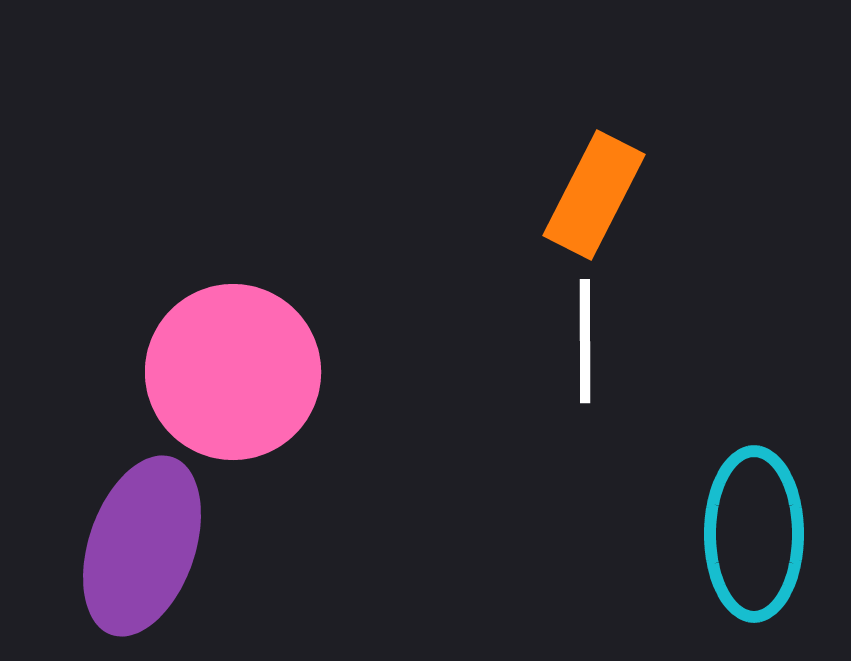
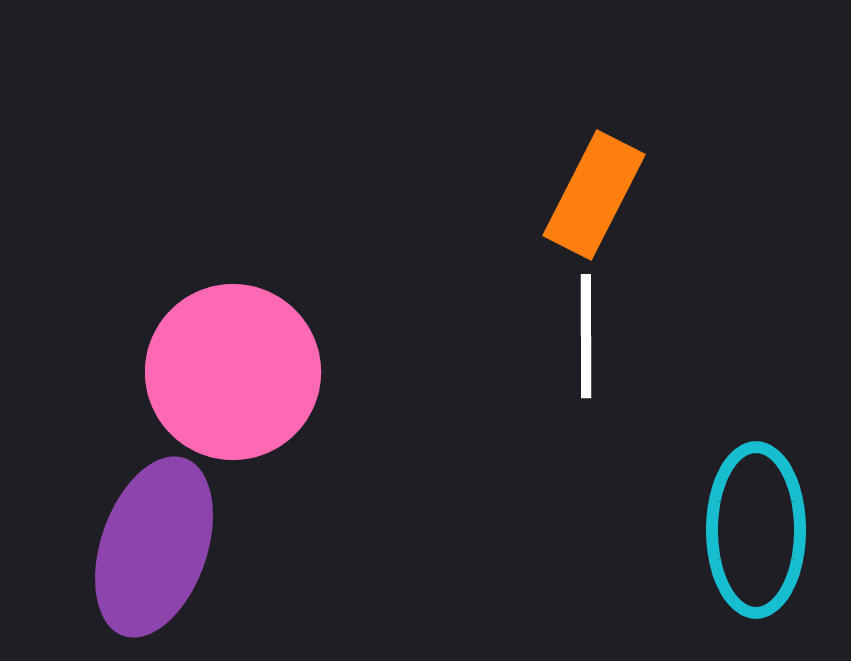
white line: moved 1 px right, 5 px up
cyan ellipse: moved 2 px right, 4 px up
purple ellipse: moved 12 px right, 1 px down
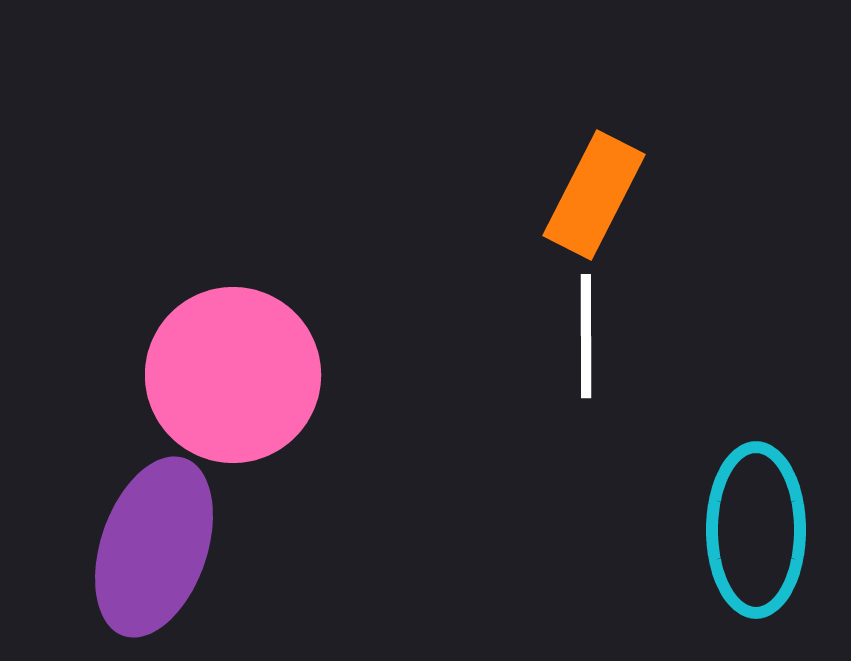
pink circle: moved 3 px down
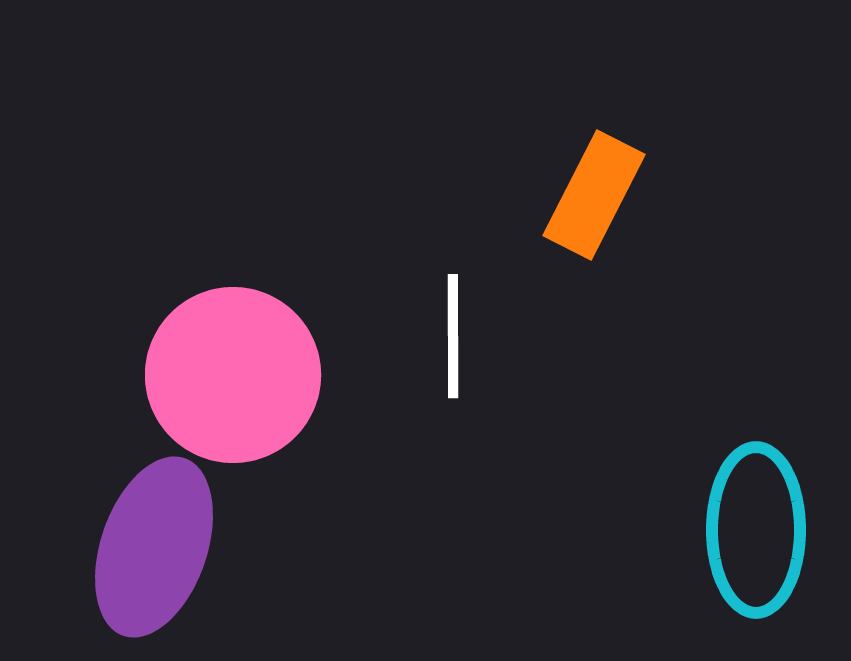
white line: moved 133 px left
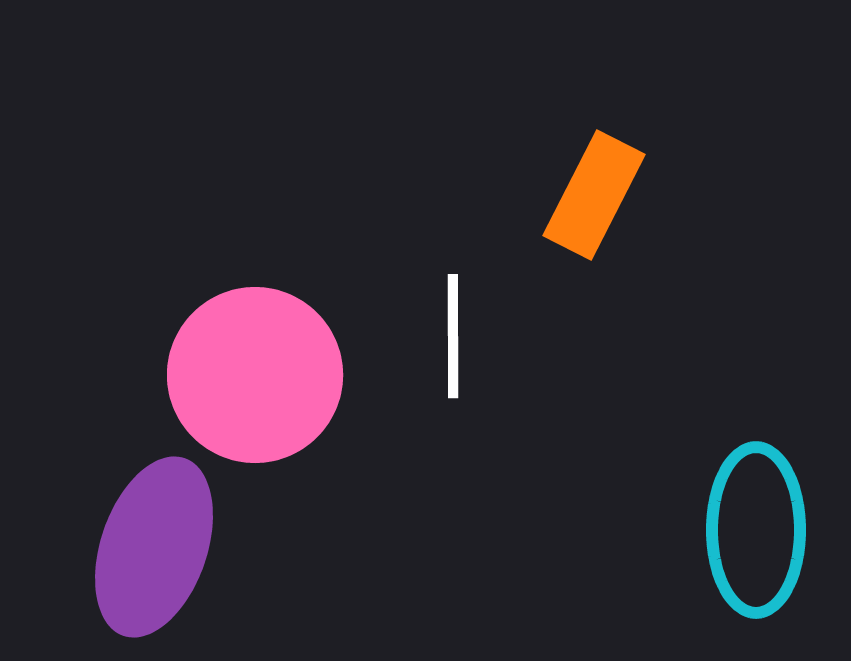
pink circle: moved 22 px right
